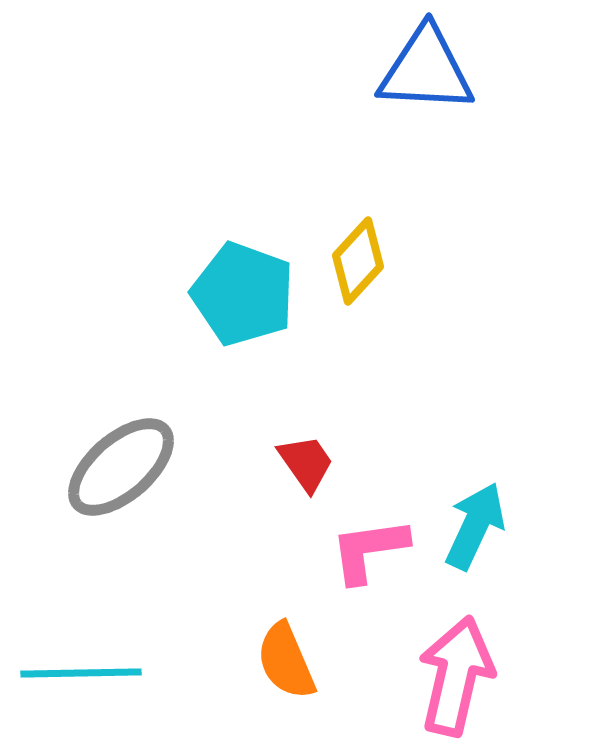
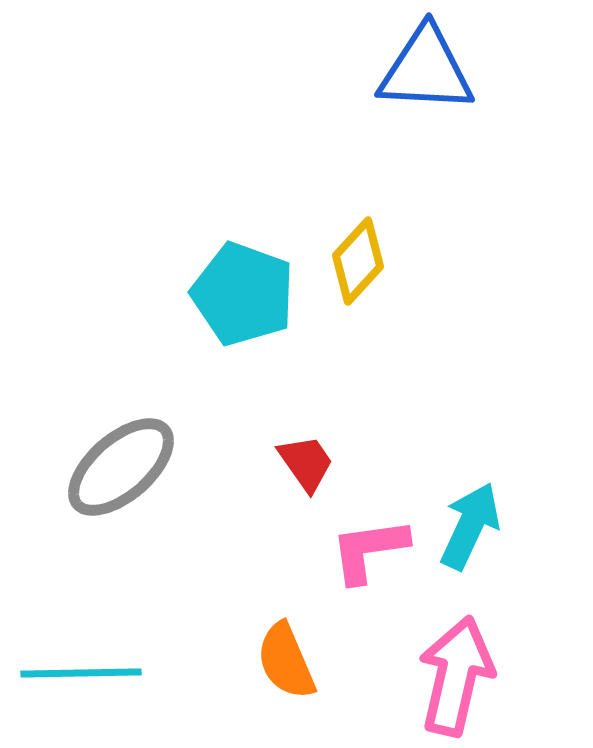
cyan arrow: moved 5 px left
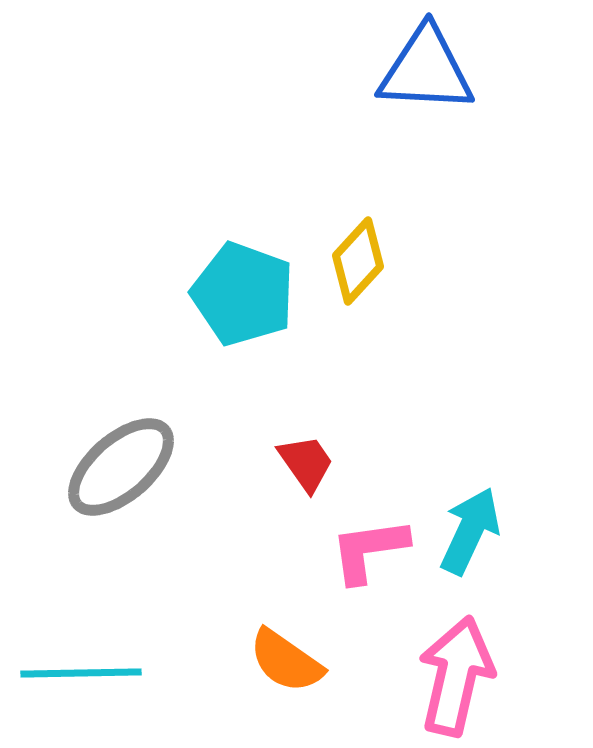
cyan arrow: moved 5 px down
orange semicircle: rotated 32 degrees counterclockwise
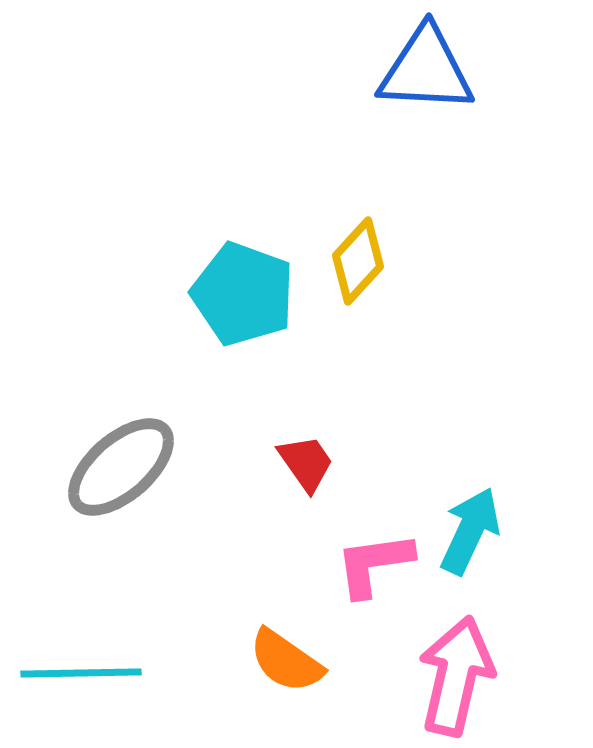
pink L-shape: moved 5 px right, 14 px down
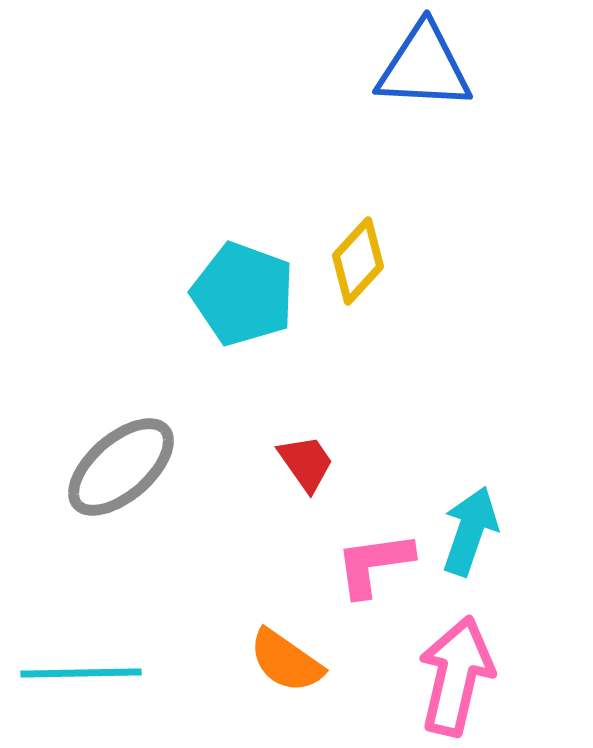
blue triangle: moved 2 px left, 3 px up
cyan arrow: rotated 6 degrees counterclockwise
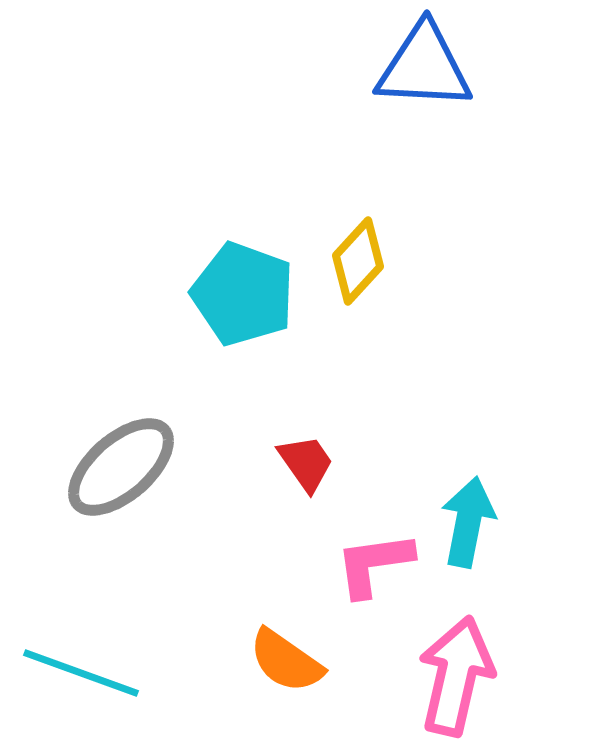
cyan arrow: moved 2 px left, 9 px up; rotated 8 degrees counterclockwise
cyan line: rotated 21 degrees clockwise
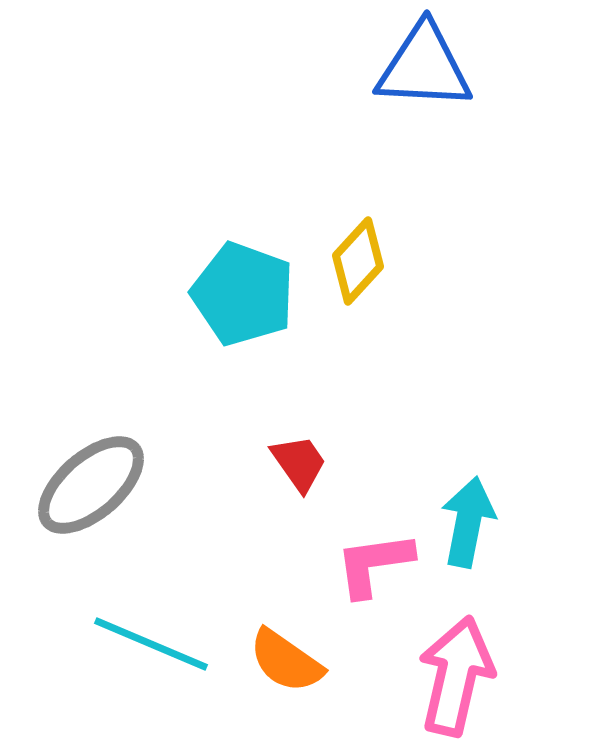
red trapezoid: moved 7 px left
gray ellipse: moved 30 px left, 18 px down
cyan line: moved 70 px right, 29 px up; rotated 3 degrees clockwise
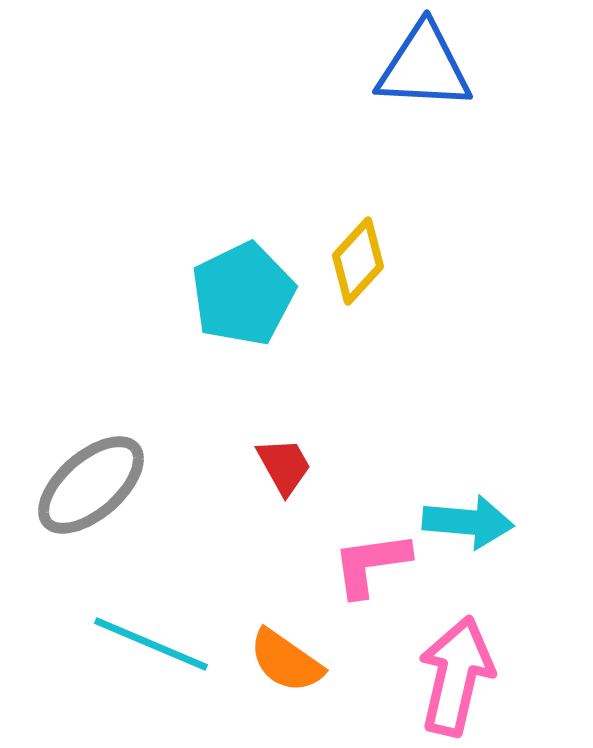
cyan pentagon: rotated 26 degrees clockwise
red trapezoid: moved 15 px left, 3 px down; rotated 6 degrees clockwise
cyan arrow: rotated 84 degrees clockwise
pink L-shape: moved 3 px left
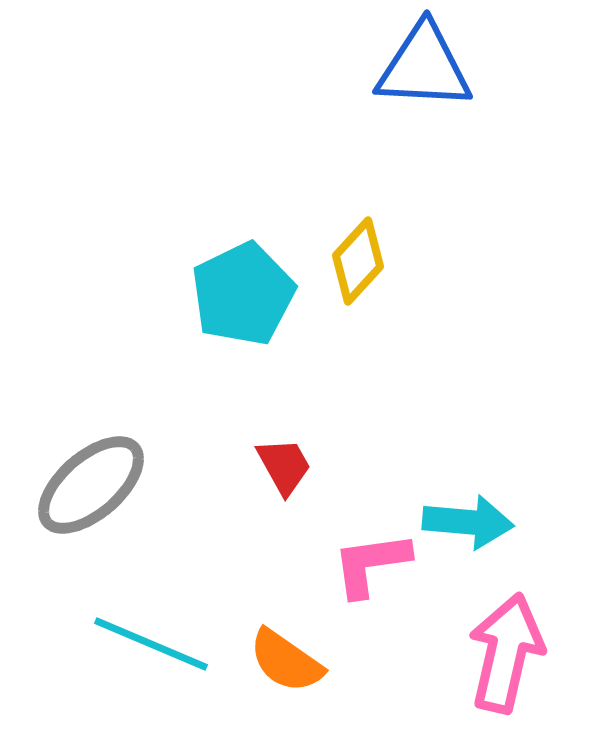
pink arrow: moved 50 px right, 23 px up
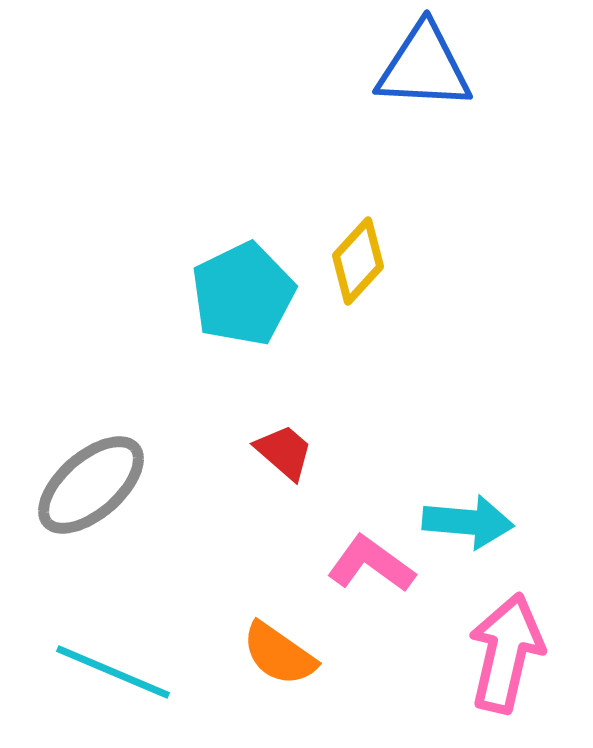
red trapezoid: moved 14 px up; rotated 20 degrees counterclockwise
pink L-shape: rotated 44 degrees clockwise
cyan line: moved 38 px left, 28 px down
orange semicircle: moved 7 px left, 7 px up
